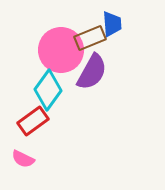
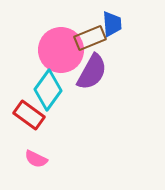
red rectangle: moved 4 px left, 6 px up; rotated 72 degrees clockwise
pink semicircle: moved 13 px right
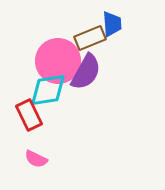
pink circle: moved 3 px left, 11 px down
purple semicircle: moved 6 px left
cyan diamond: rotated 45 degrees clockwise
red rectangle: rotated 28 degrees clockwise
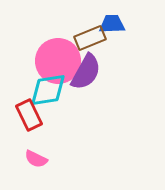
blue trapezoid: rotated 88 degrees counterclockwise
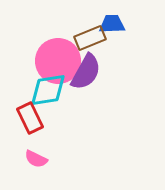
red rectangle: moved 1 px right, 3 px down
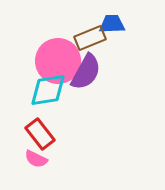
red rectangle: moved 10 px right, 16 px down; rotated 12 degrees counterclockwise
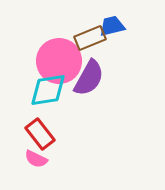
blue trapezoid: moved 2 px down; rotated 12 degrees counterclockwise
pink circle: moved 1 px right
purple semicircle: moved 3 px right, 6 px down
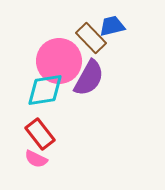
brown rectangle: moved 1 px right; rotated 68 degrees clockwise
cyan diamond: moved 3 px left
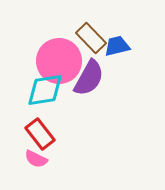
blue trapezoid: moved 5 px right, 20 px down
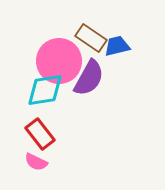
brown rectangle: rotated 12 degrees counterclockwise
pink semicircle: moved 3 px down
